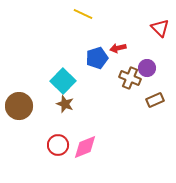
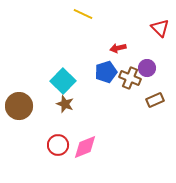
blue pentagon: moved 9 px right, 14 px down
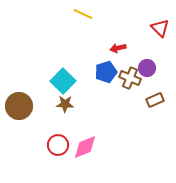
brown star: rotated 18 degrees counterclockwise
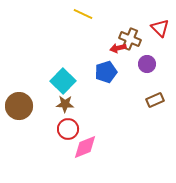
purple circle: moved 4 px up
brown cross: moved 39 px up
red circle: moved 10 px right, 16 px up
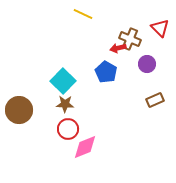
blue pentagon: rotated 25 degrees counterclockwise
brown circle: moved 4 px down
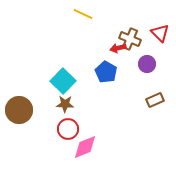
red triangle: moved 5 px down
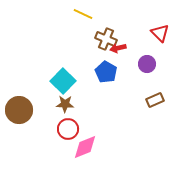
brown cross: moved 24 px left
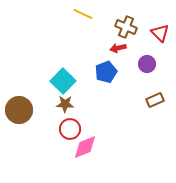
brown cross: moved 20 px right, 12 px up
blue pentagon: rotated 20 degrees clockwise
red circle: moved 2 px right
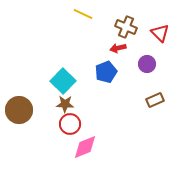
red circle: moved 5 px up
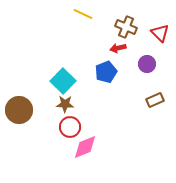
red circle: moved 3 px down
